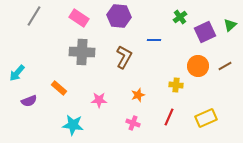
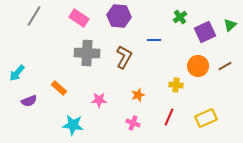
gray cross: moved 5 px right, 1 px down
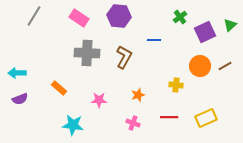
orange circle: moved 2 px right
cyan arrow: rotated 48 degrees clockwise
purple semicircle: moved 9 px left, 2 px up
red line: rotated 66 degrees clockwise
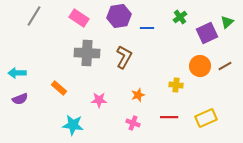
purple hexagon: rotated 15 degrees counterclockwise
green triangle: moved 3 px left, 3 px up
purple square: moved 2 px right, 1 px down
blue line: moved 7 px left, 12 px up
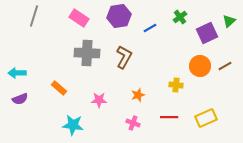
gray line: rotated 15 degrees counterclockwise
green triangle: moved 2 px right, 1 px up
blue line: moved 3 px right; rotated 32 degrees counterclockwise
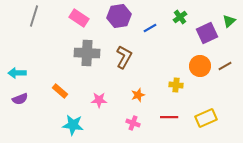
orange rectangle: moved 1 px right, 3 px down
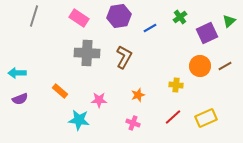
red line: moved 4 px right; rotated 42 degrees counterclockwise
cyan star: moved 6 px right, 5 px up
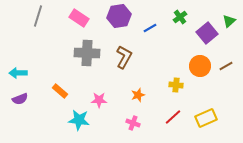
gray line: moved 4 px right
purple square: rotated 15 degrees counterclockwise
brown line: moved 1 px right
cyan arrow: moved 1 px right
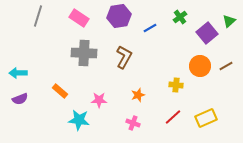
gray cross: moved 3 px left
